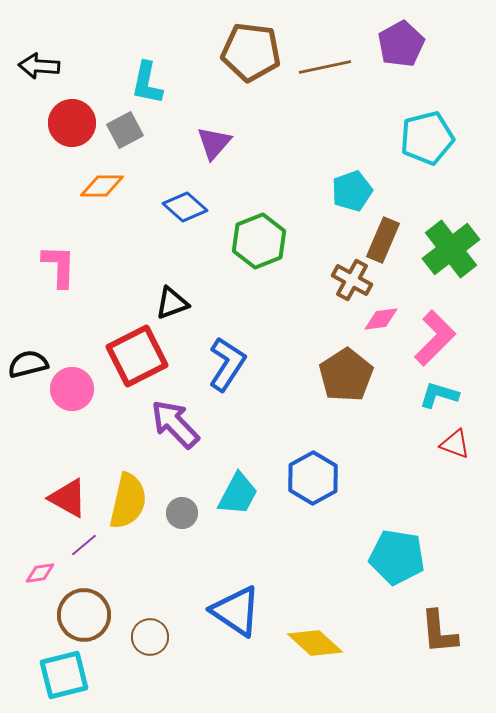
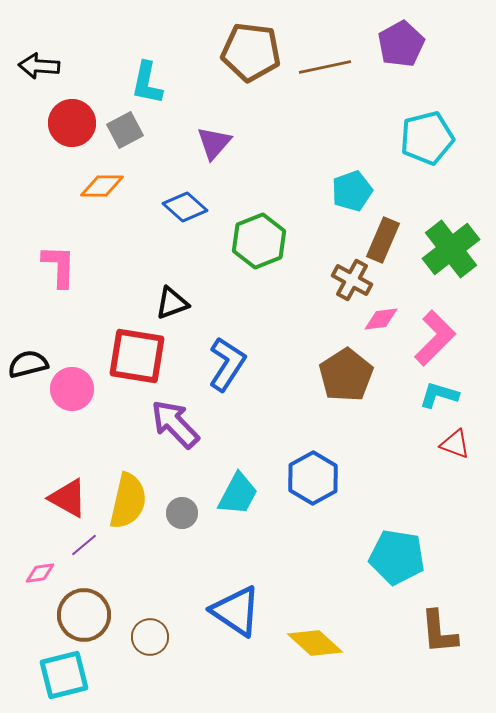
red square at (137, 356): rotated 36 degrees clockwise
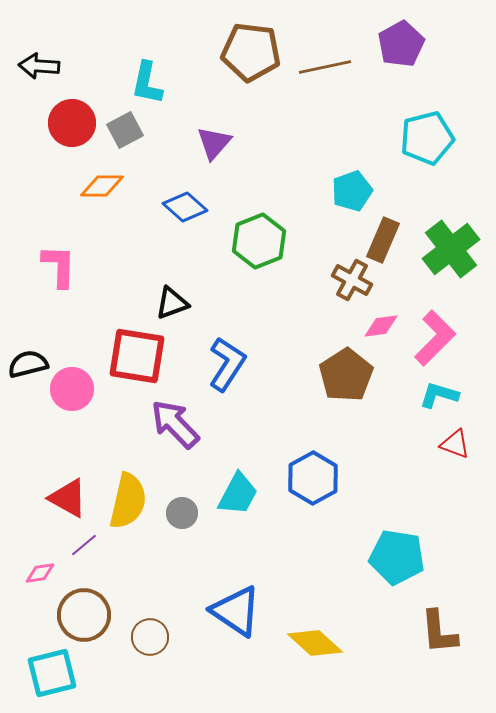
pink diamond at (381, 319): moved 7 px down
cyan square at (64, 675): moved 12 px left, 2 px up
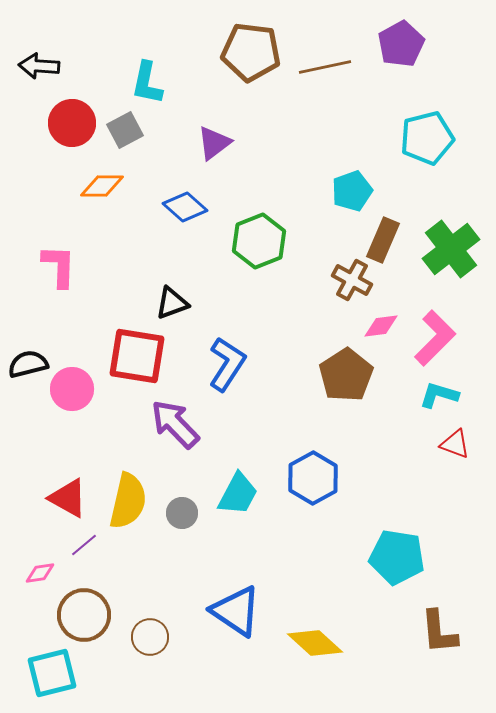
purple triangle at (214, 143): rotated 12 degrees clockwise
